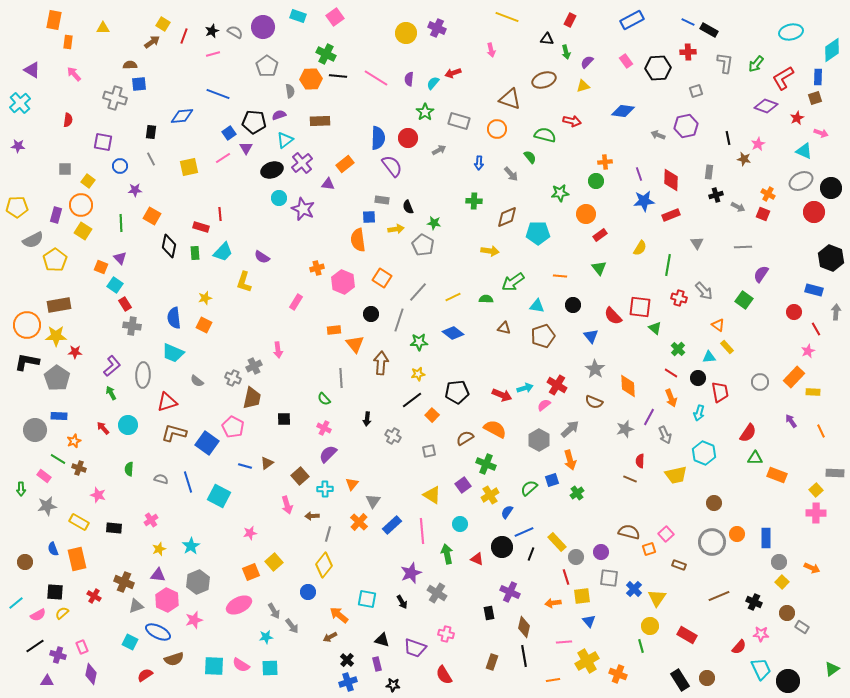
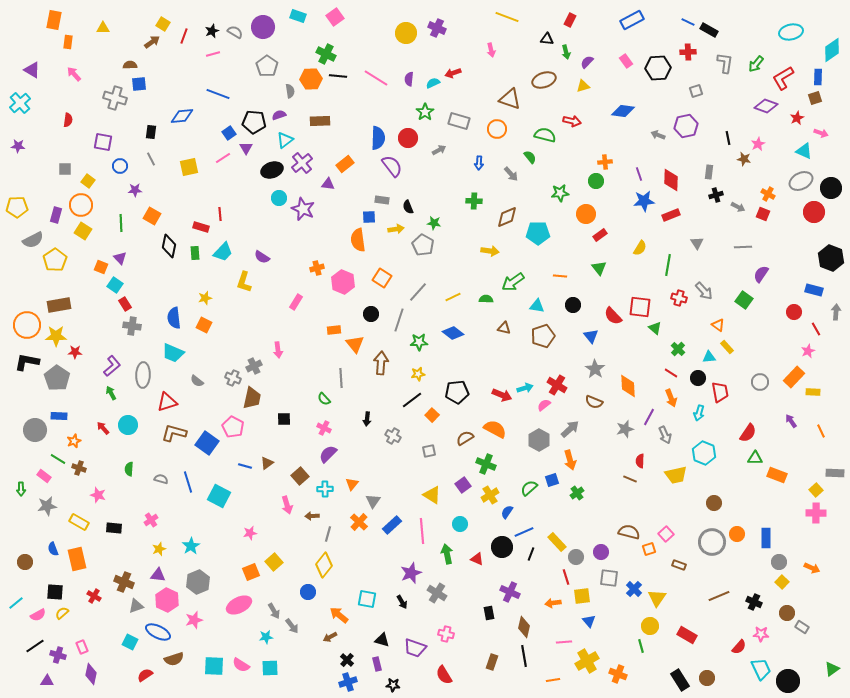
cyan semicircle at (433, 83): rotated 24 degrees clockwise
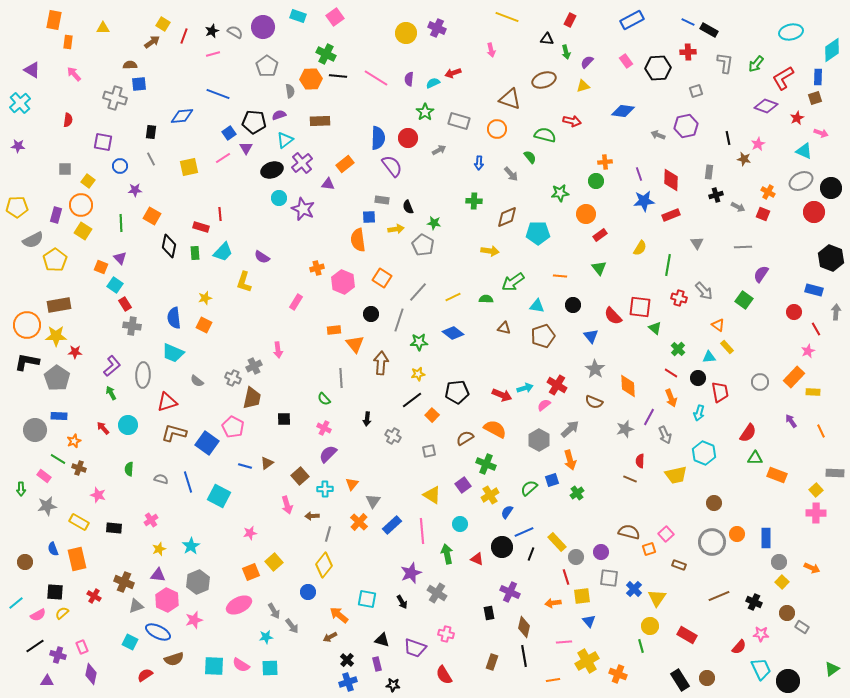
orange cross at (768, 194): moved 2 px up
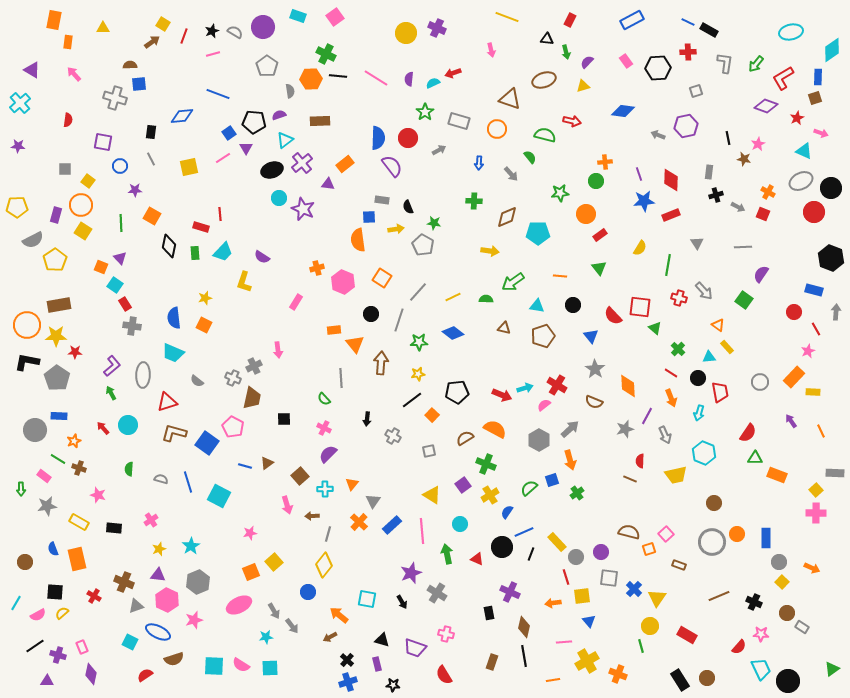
purple line at (649, 417): moved 2 px left, 1 px up
cyan line at (16, 603): rotated 21 degrees counterclockwise
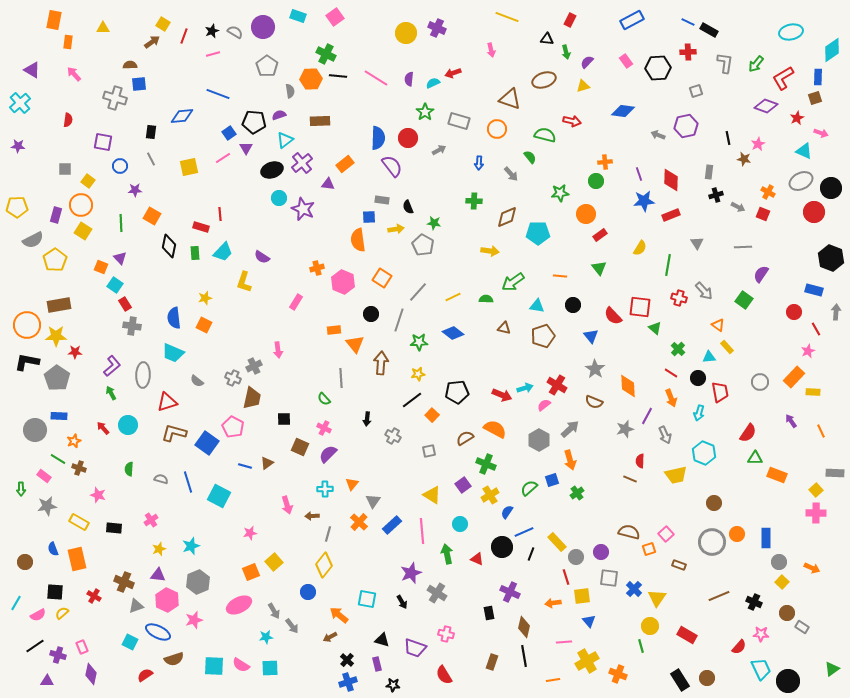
brown square at (300, 476): moved 29 px up; rotated 24 degrees counterclockwise
cyan star at (191, 546): rotated 12 degrees clockwise
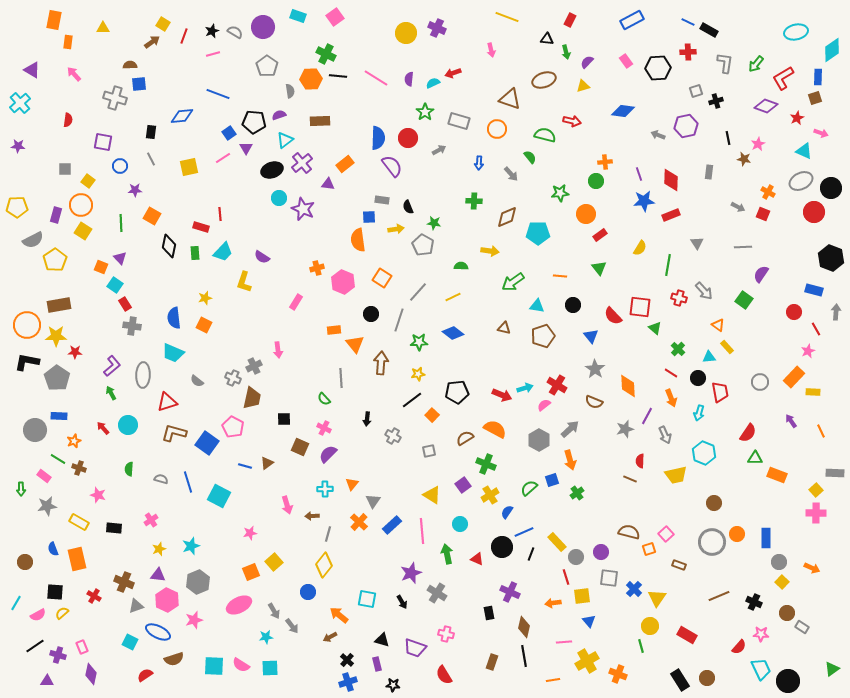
cyan ellipse at (791, 32): moved 5 px right
black cross at (716, 195): moved 94 px up
green semicircle at (486, 299): moved 25 px left, 33 px up
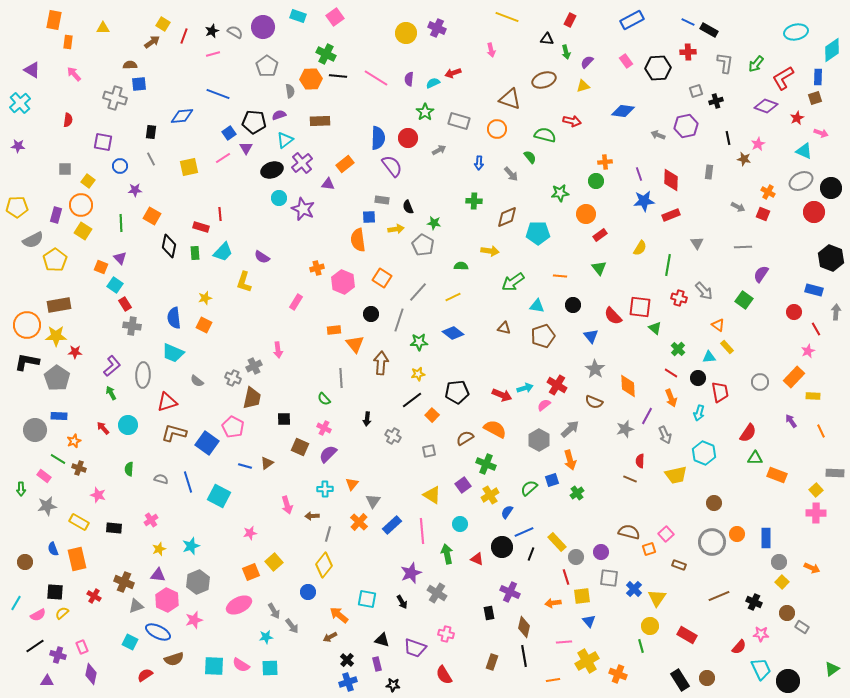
yellow rectangle at (813, 392): moved 4 px down
